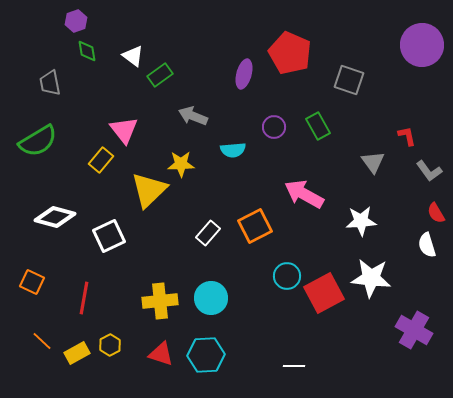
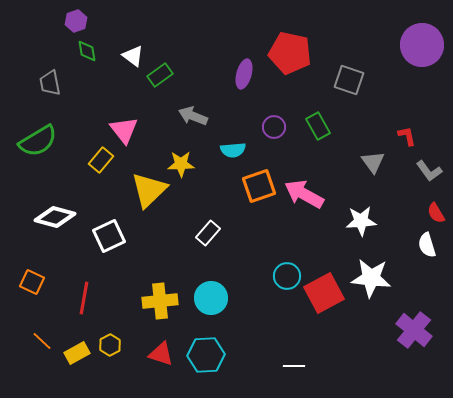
red pentagon at (290, 53): rotated 12 degrees counterclockwise
orange square at (255, 226): moved 4 px right, 40 px up; rotated 8 degrees clockwise
purple cross at (414, 330): rotated 9 degrees clockwise
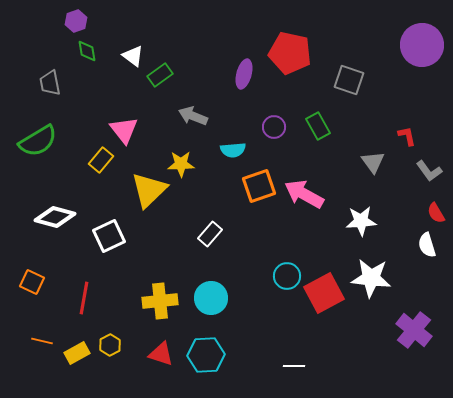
white rectangle at (208, 233): moved 2 px right, 1 px down
orange line at (42, 341): rotated 30 degrees counterclockwise
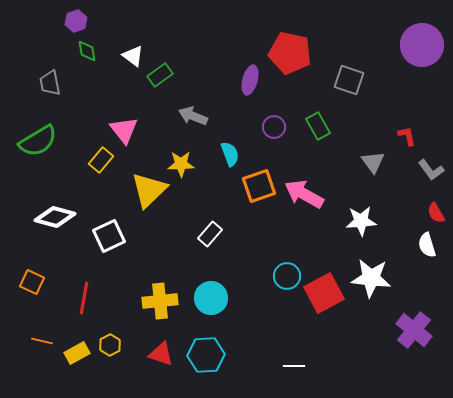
purple ellipse at (244, 74): moved 6 px right, 6 px down
cyan semicircle at (233, 150): moved 3 px left, 4 px down; rotated 105 degrees counterclockwise
gray L-shape at (429, 171): moved 2 px right, 1 px up
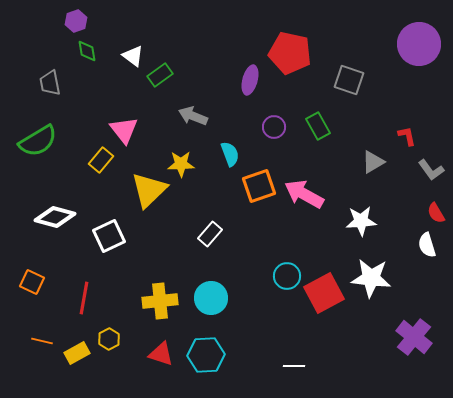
purple circle at (422, 45): moved 3 px left, 1 px up
gray triangle at (373, 162): rotated 35 degrees clockwise
purple cross at (414, 330): moved 7 px down
yellow hexagon at (110, 345): moved 1 px left, 6 px up
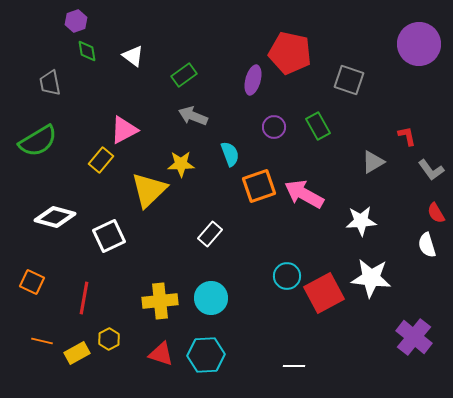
green rectangle at (160, 75): moved 24 px right
purple ellipse at (250, 80): moved 3 px right
pink triangle at (124, 130): rotated 40 degrees clockwise
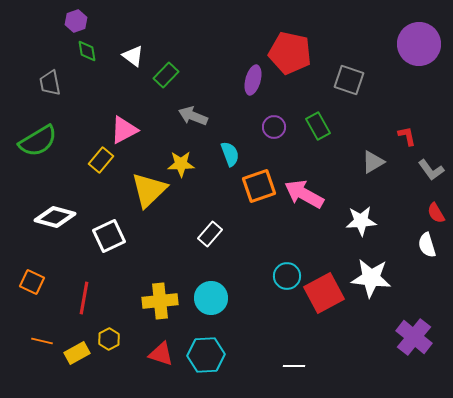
green rectangle at (184, 75): moved 18 px left; rotated 10 degrees counterclockwise
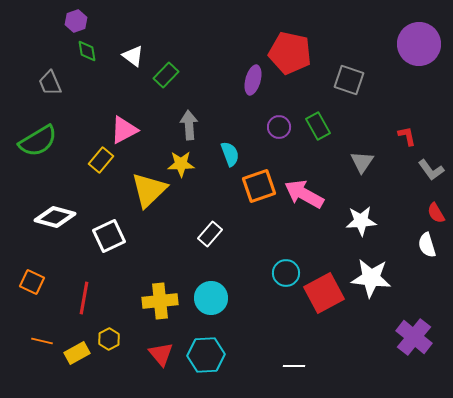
gray trapezoid at (50, 83): rotated 12 degrees counterclockwise
gray arrow at (193, 116): moved 4 px left, 9 px down; rotated 64 degrees clockwise
purple circle at (274, 127): moved 5 px right
gray triangle at (373, 162): moved 11 px left; rotated 25 degrees counterclockwise
cyan circle at (287, 276): moved 1 px left, 3 px up
red triangle at (161, 354): rotated 32 degrees clockwise
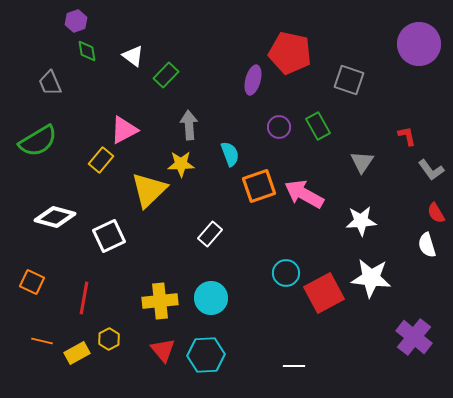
red triangle at (161, 354): moved 2 px right, 4 px up
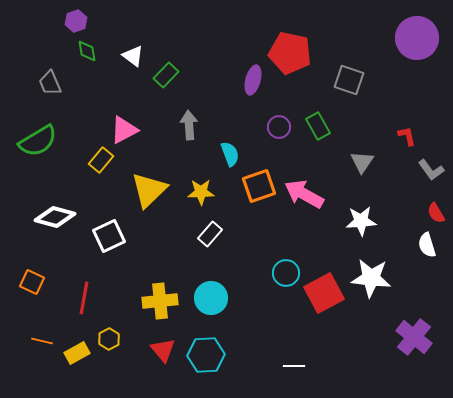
purple circle at (419, 44): moved 2 px left, 6 px up
yellow star at (181, 164): moved 20 px right, 28 px down
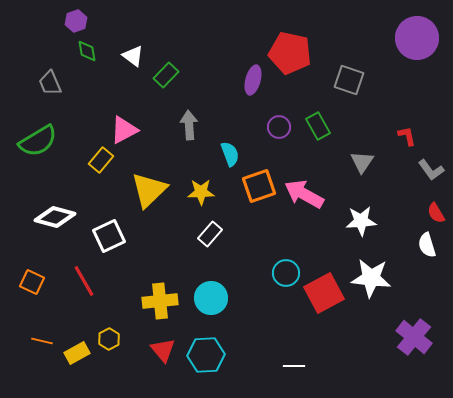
red line at (84, 298): moved 17 px up; rotated 40 degrees counterclockwise
